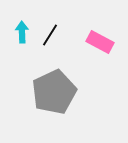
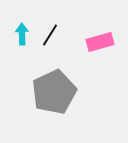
cyan arrow: moved 2 px down
pink rectangle: rotated 44 degrees counterclockwise
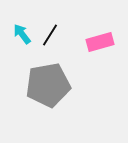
cyan arrow: rotated 35 degrees counterclockwise
gray pentagon: moved 6 px left, 7 px up; rotated 15 degrees clockwise
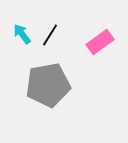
pink rectangle: rotated 20 degrees counterclockwise
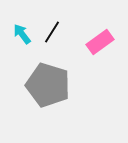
black line: moved 2 px right, 3 px up
gray pentagon: rotated 27 degrees clockwise
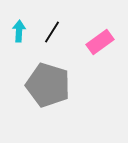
cyan arrow: moved 3 px left, 3 px up; rotated 40 degrees clockwise
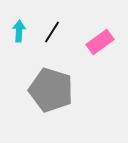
gray pentagon: moved 3 px right, 5 px down
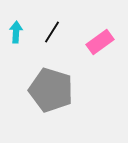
cyan arrow: moved 3 px left, 1 px down
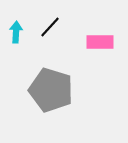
black line: moved 2 px left, 5 px up; rotated 10 degrees clockwise
pink rectangle: rotated 36 degrees clockwise
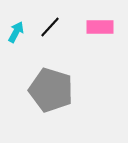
cyan arrow: rotated 25 degrees clockwise
pink rectangle: moved 15 px up
